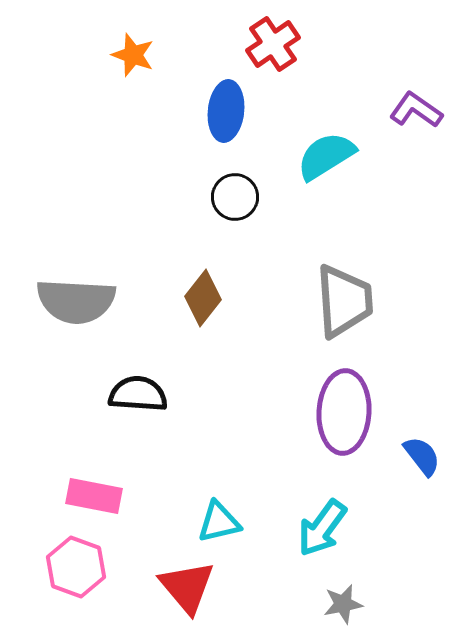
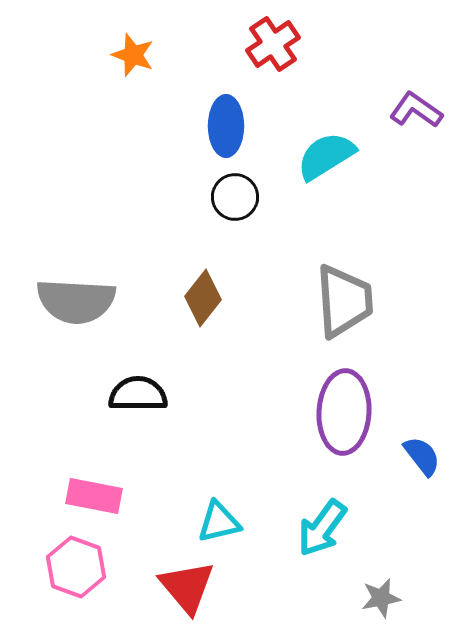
blue ellipse: moved 15 px down; rotated 6 degrees counterclockwise
black semicircle: rotated 4 degrees counterclockwise
gray star: moved 38 px right, 6 px up
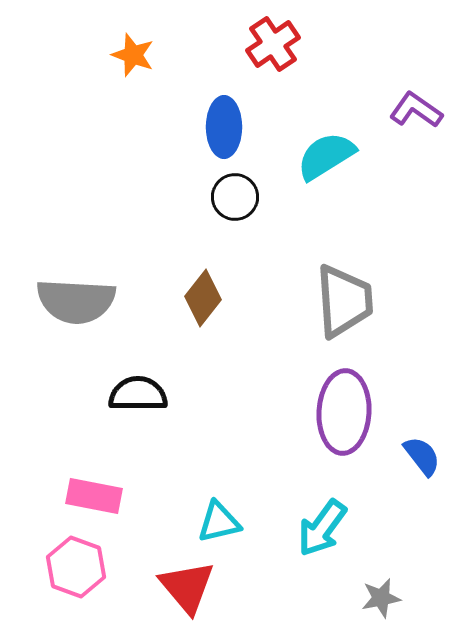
blue ellipse: moved 2 px left, 1 px down
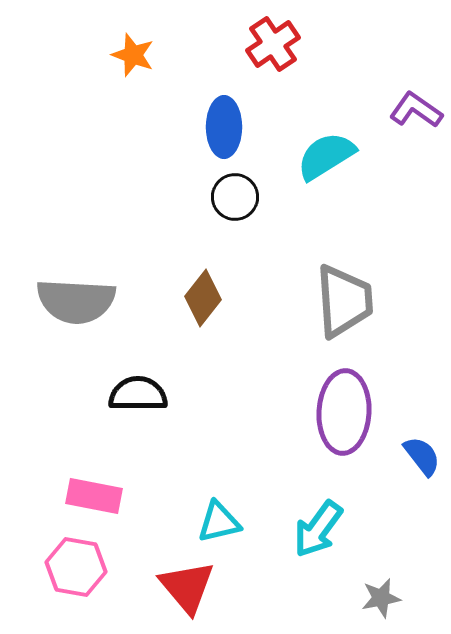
cyan arrow: moved 4 px left, 1 px down
pink hexagon: rotated 10 degrees counterclockwise
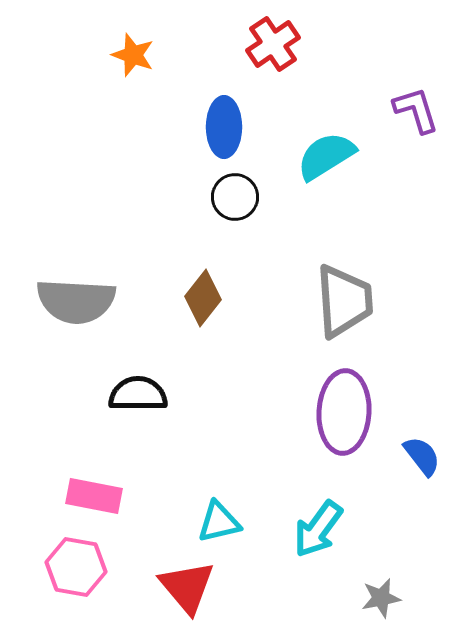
purple L-shape: rotated 38 degrees clockwise
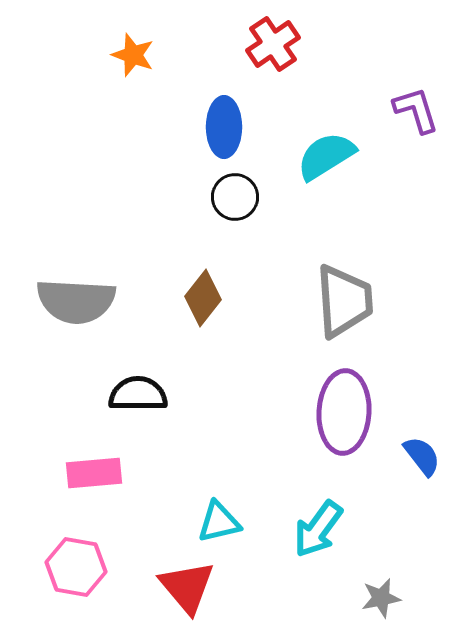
pink rectangle: moved 23 px up; rotated 16 degrees counterclockwise
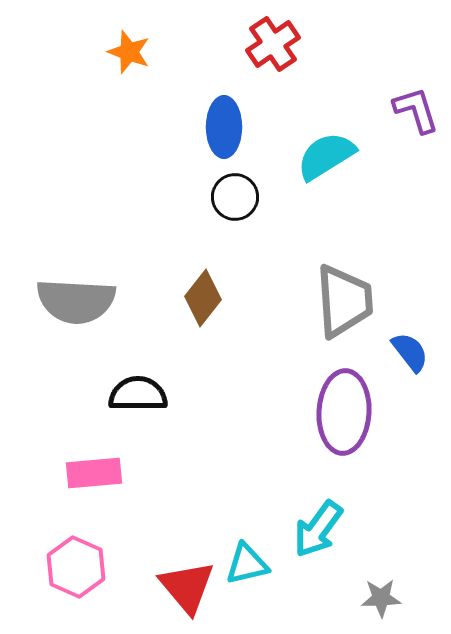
orange star: moved 4 px left, 3 px up
blue semicircle: moved 12 px left, 104 px up
cyan triangle: moved 28 px right, 42 px down
pink hexagon: rotated 14 degrees clockwise
gray star: rotated 9 degrees clockwise
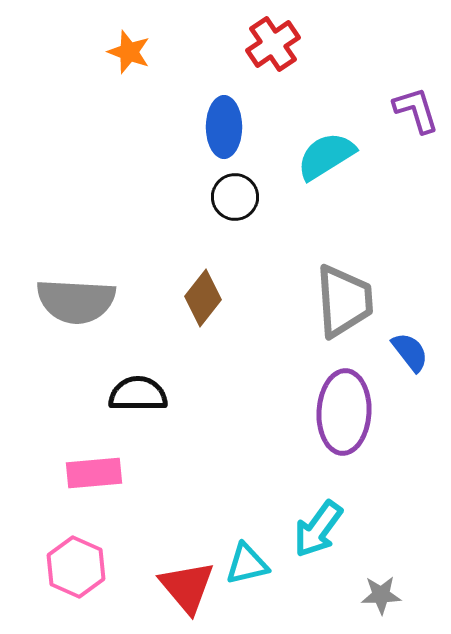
gray star: moved 3 px up
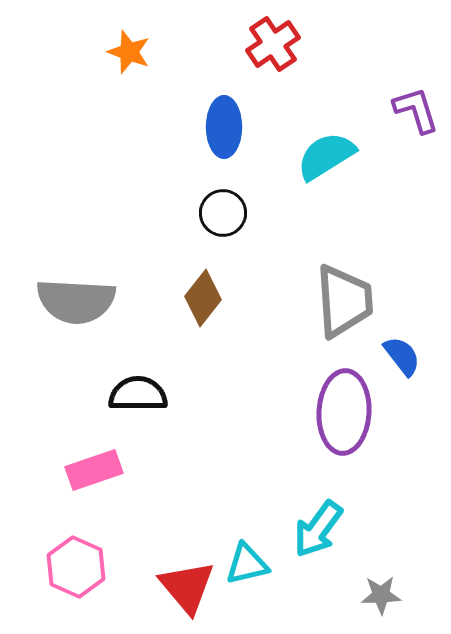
black circle: moved 12 px left, 16 px down
blue semicircle: moved 8 px left, 4 px down
pink rectangle: moved 3 px up; rotated 14 degrees counterclockwise
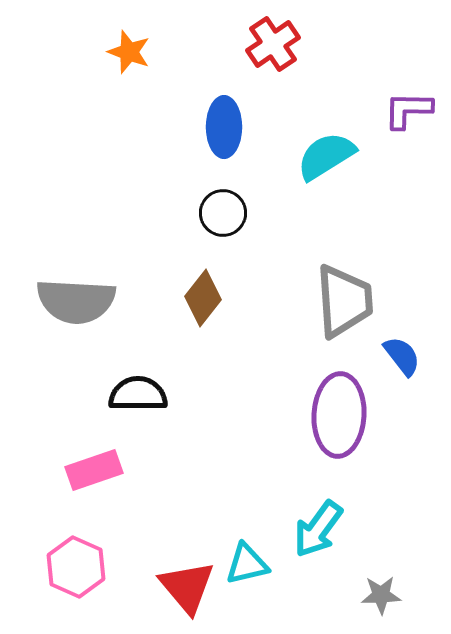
purple L-shape: moved 8 px left; rotated 72 degrees counterclockwise
purple ellipse: moved 5 px left, 3 px down
